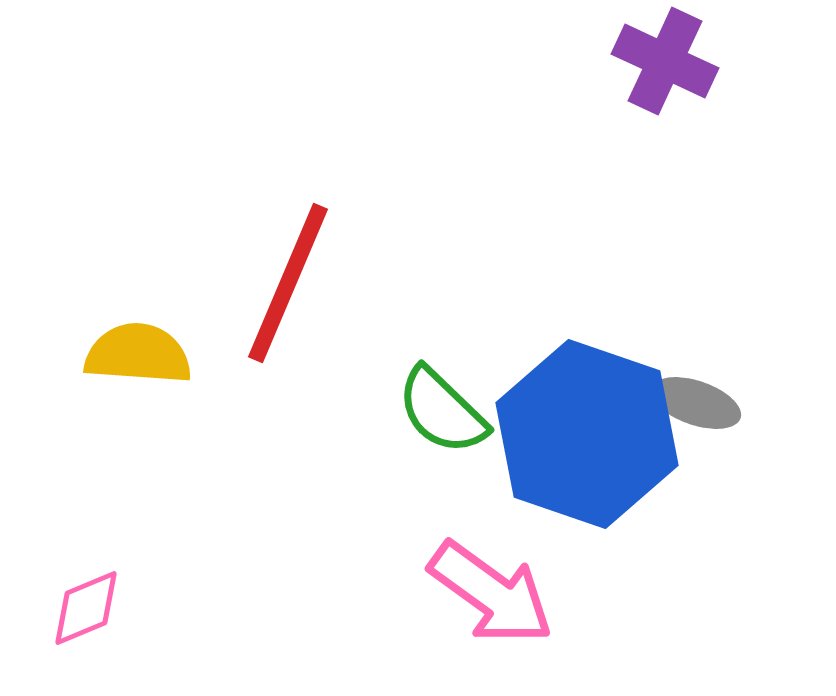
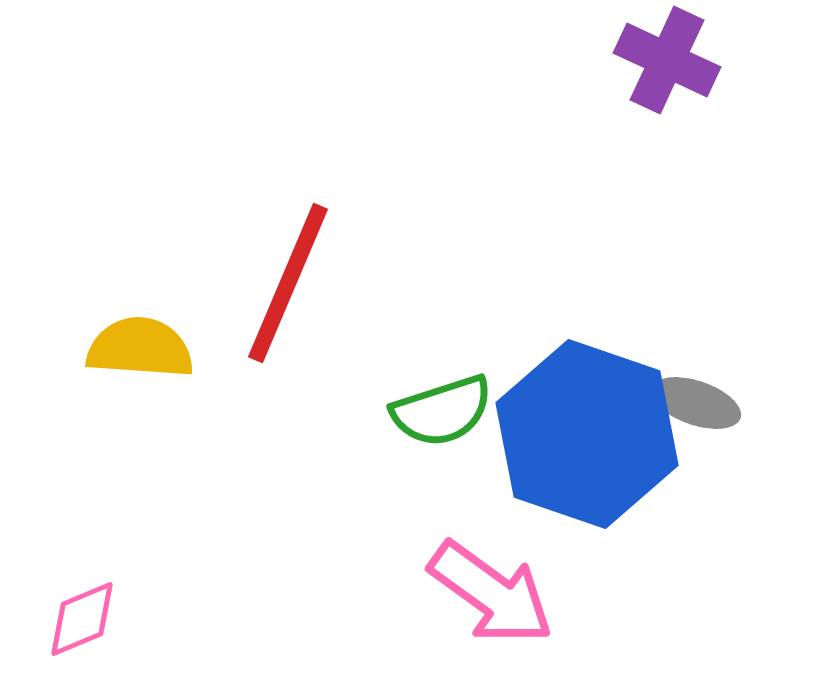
purple cross: moved 2 px right, 1 px up
yellow semicircle: moved 2 px right, 6 px up
green semicircle: rotated 62 degrees counterclockwise
pink diamond: moved 4 px left, 11 px down
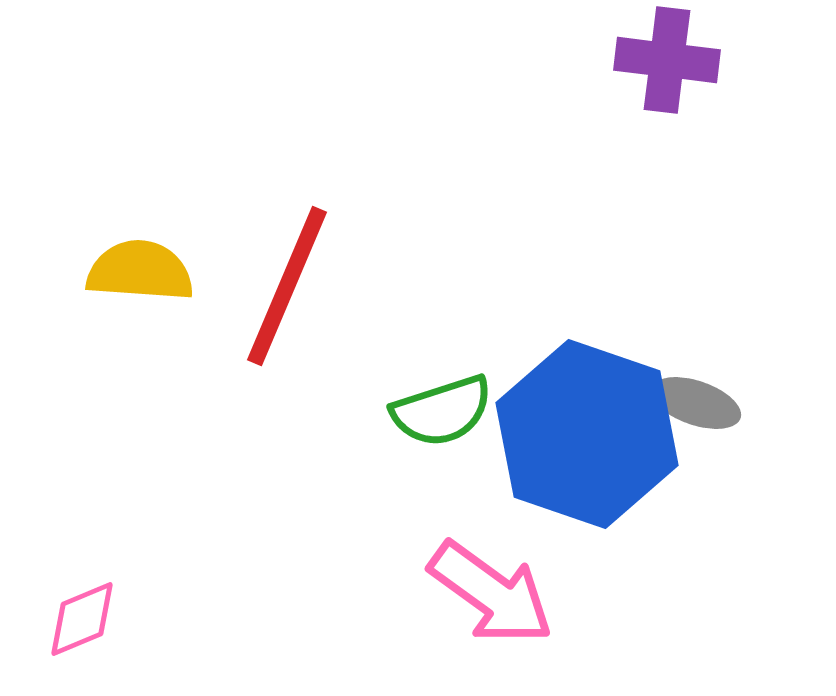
purple cross: rotated 18 degrees counterclockwise
red line: moved 1 px left, 3 px down
yellow semicircle: moved 77 px up
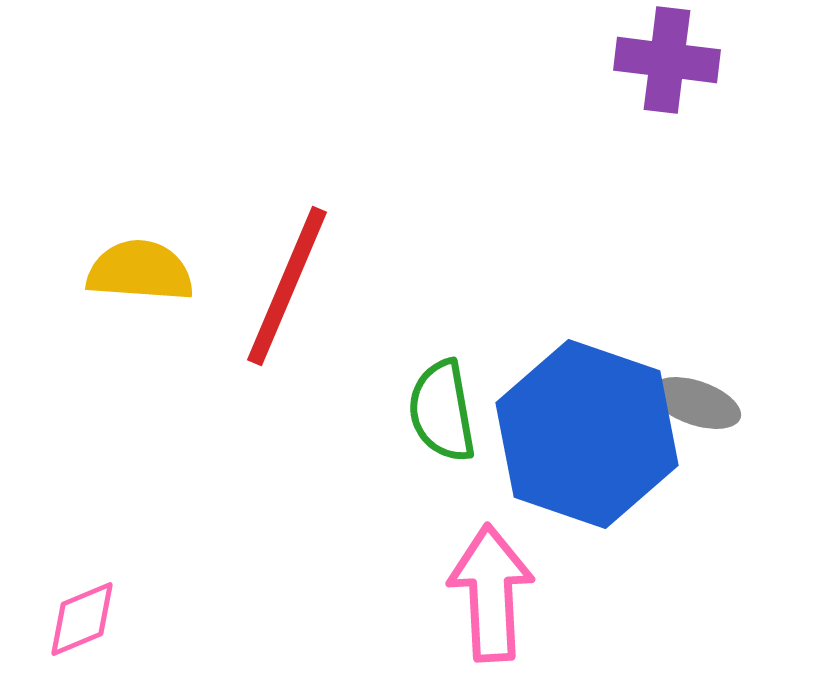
green semicircle: rotated 98 degrees clockwise
pink arrow: rotated 129 degrees counterclockwise
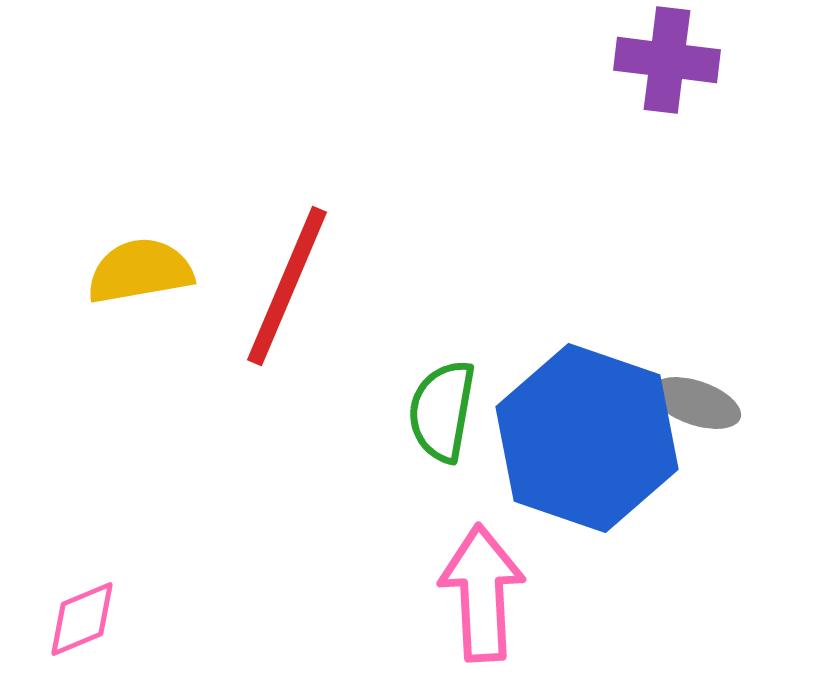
yellow semicircle: rotated 14 degrees counterclockwise
green semicircle: rotated 20 degrees clockwise
blue hexagon: moved 4 px down
pink arrow: moved 9 px left
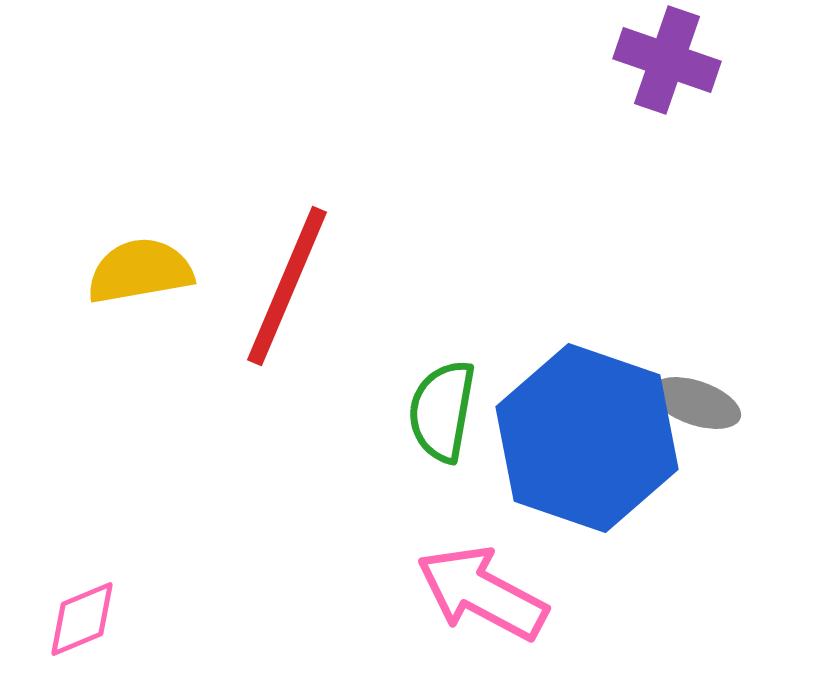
purple cross: rotated 12 degrees clockwise
pink arrow: rotated 59 degrees counterclockwise
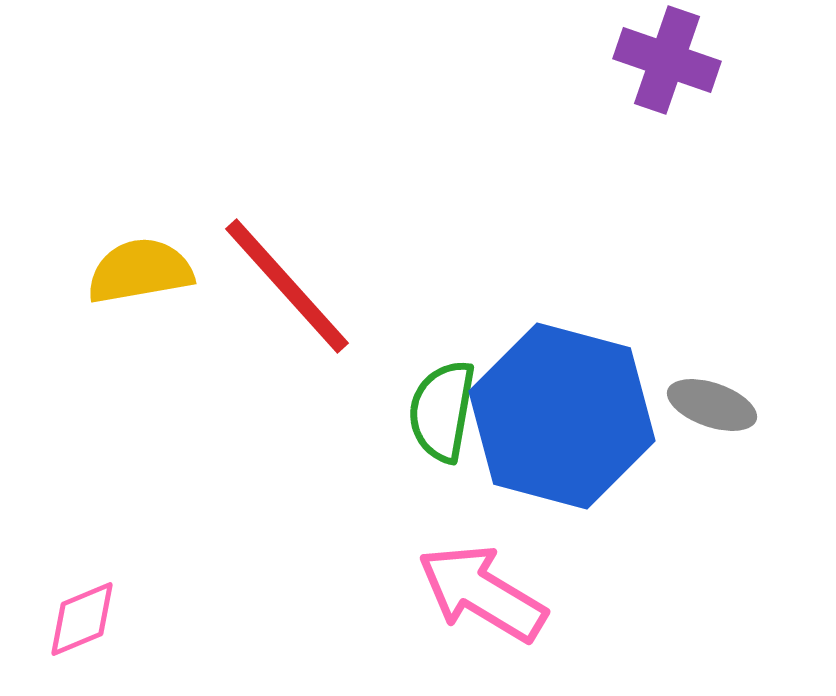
red line: rotated 65 degrees counterclockwise
gray ellipse: moved 16 px right, 2 px down
blue hexagon: moved 25 px left, 22 px up; rotated 4 degrees counterclockwise
pink arrow: rotated 3 degrees clockwise
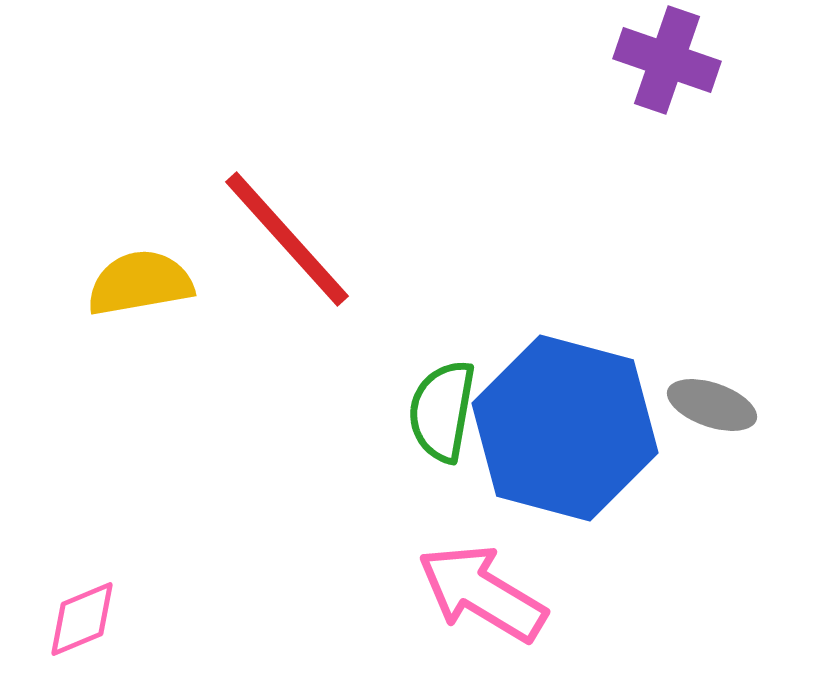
yellow semicircle: moved 12 px down
red line: moved 47 px up
blue hexagon: moved 3 px right, 12 px down
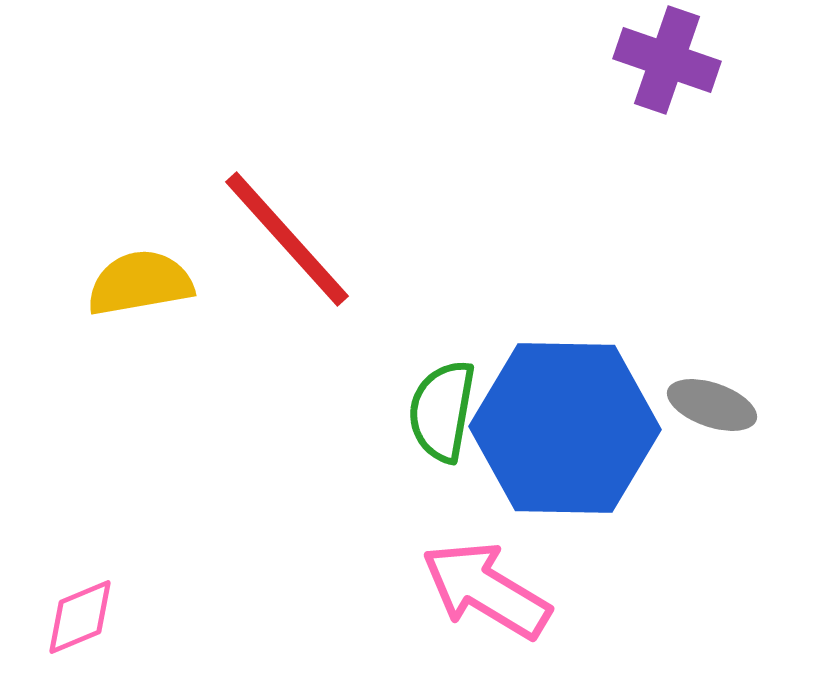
blue hexagon: rotated 14 degrees counterclockwise
pink arrow: moved 4 px right, 3 px up
pink diamond: moved 2 px left, 2 px up
